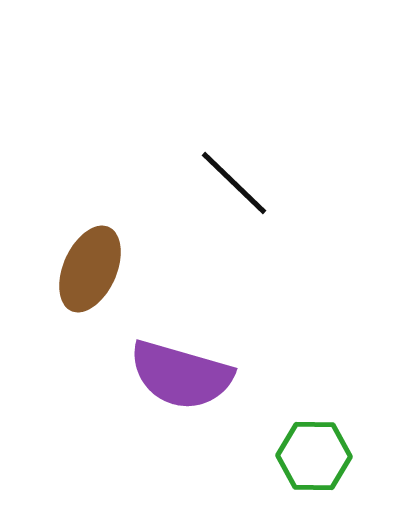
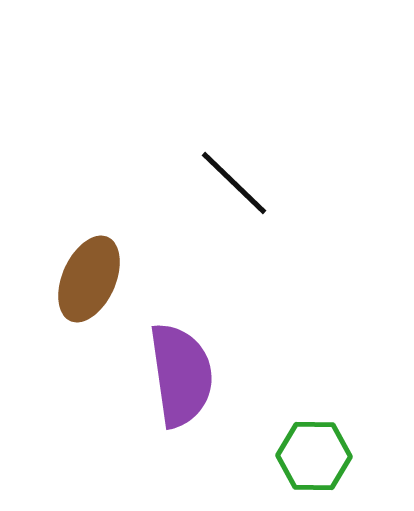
brown ellipse: moved 1 px left, 10 px down
purple semicircle: rotated 114 degrees counterclockwise
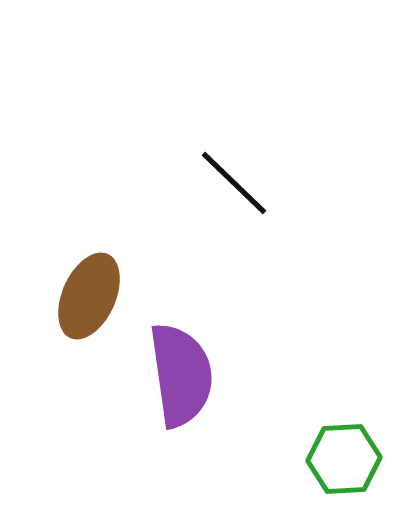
brown ellipse: moved 17 px down
green hexagon: moved 30 px right, 3 px down; rotated 4 degrees counterclockwise
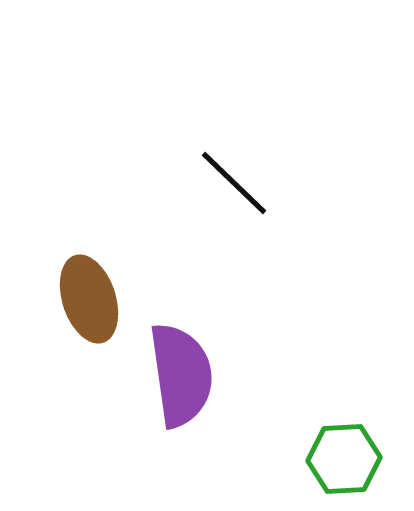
brown ellipse: moved 3 px down; rotated 42 degrees counterclockwise
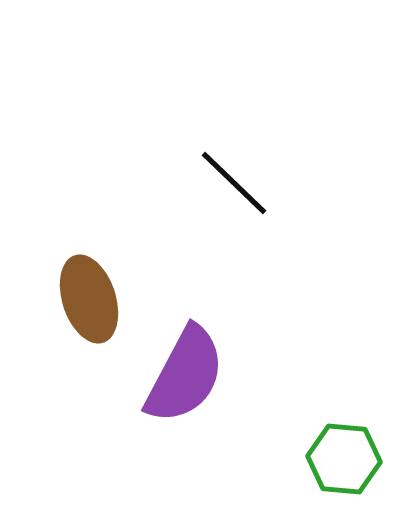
purple semicircle: moved 4 px right; rotated 36 degrees clockwise
green hexagon: rotated 8 degrees clockwise
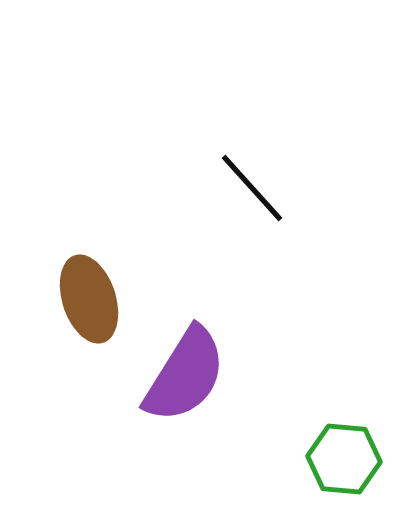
black line: moved 18 px right, 5 px down; rotated 4 degrees clockwise
purple semicircle: rotated 4 degrees clockwise
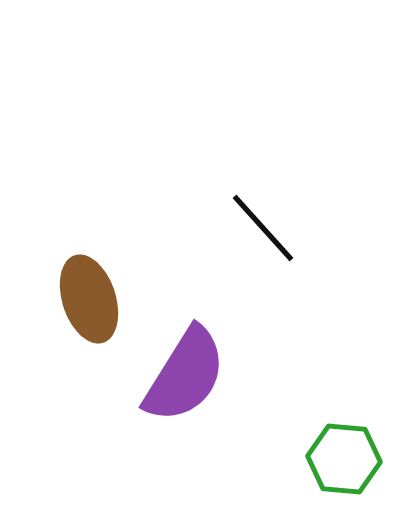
black line: moved 11 px right, 40 px down
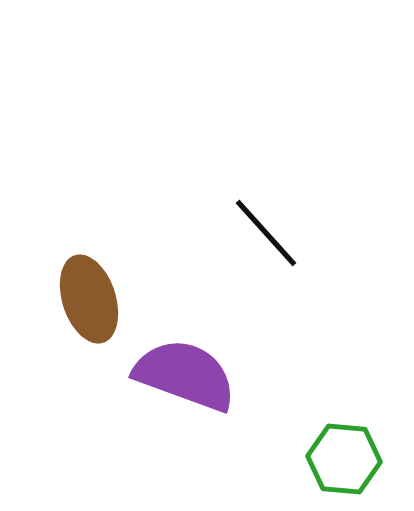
black line: moved 3 px right, 5 px down
purple semicircle: rotated 102 degrees counterclockwise
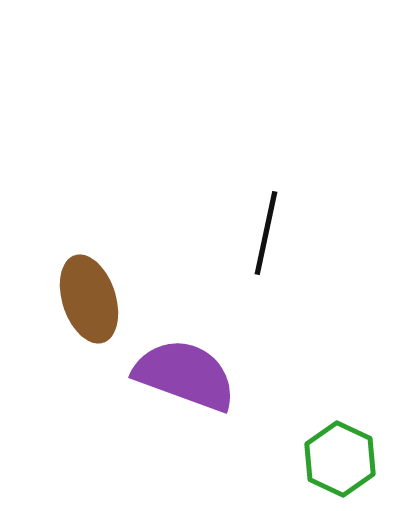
black line: rotated 54 degrees clockwise
green hexagon: moved 4 px left; rotated 20 degrees clockwise
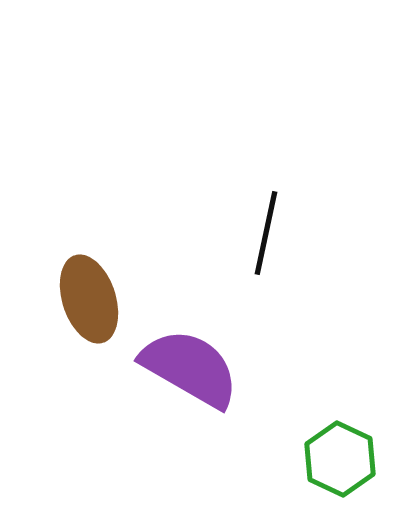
purple semicircle: moved 5 px right, 7 px up; rotated 10 degrees clockwise
